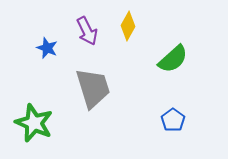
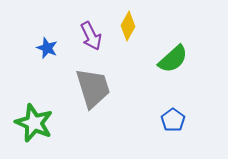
purple arrow: moved 4 px right, 5 px down
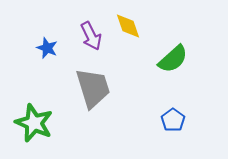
yellow diamond: rotated 48 degrees counterclockwise
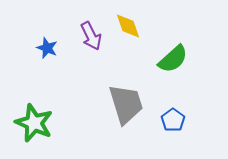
gray trapezoid: moved 33 px right, 16 px down
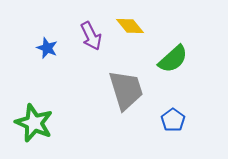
yellow diamond: moved 2 px right; rotated 20 degrees counterclockwise
gray trapezoid: moved 14 px up
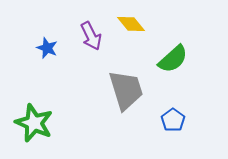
yellow diamond: moved 1 px right, 2 px up
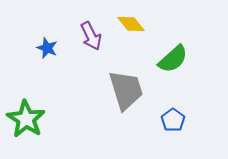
green star: moved 8 px left, 4 px up; rotated 9 degrees clockwise
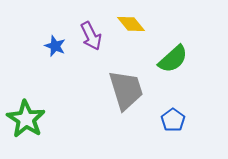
blue star: moved 8 px right, 2 px up
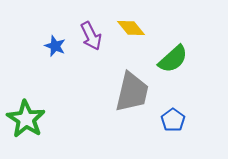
yellow diamond: moved 4 px down
gray trapezoid: moved 6 px right, 2 px down; rotated 30 degrees clockwise
